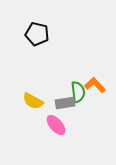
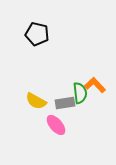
green semicircle: moved 2 px right, 1 px down
yellow semicircle: moved 3 px right
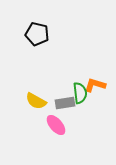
orange L-shape: rotated 30 degrees counterclockwise
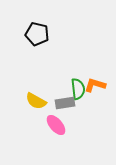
green semicircle: moved 2 px left, 4 px up
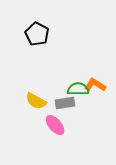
black pentagon: rotated 15 degrees clockwise
orange L-shape: rotated 15 degrees clockwise
green semicircle: rotated 85 degrees counterclockwise
pink ellipse: moved 1 px left
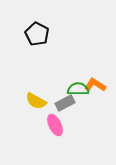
gray rectangle: rotated 18 degrees counterclockwise
pink ellipse: rotated 15 degrees clockwise
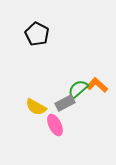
orange L-shape: moved 2 px right; rotated 10 degrees clockwise
green semicircle: rotated 40 degrees counterclockwise
yellow semicircle: moved 6 px down
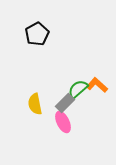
black pentagon: rotated 15 degrees clockwise
gray rectangle: rotated 18 degrees counterclockwise
yellow semicircle: moved 1 px left, 3 px up; rotated 50 degrees clockwise
pink ellipse: moved 8 px right, 3 px up
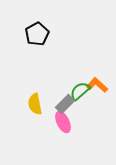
green semicircle: moved 2 px right, 2 px down
gray rectangle: moved 1 px down
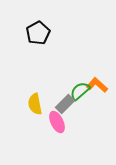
black pentagon: moved 1 px right, 1 px up
pink ellipse: moved 6 px left
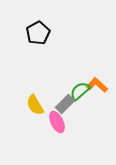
yellow semicircle: moved 1 px down; rotated 20 degrees counterclockwise
